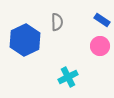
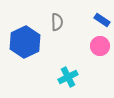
blue hexagon: moved 2 px down
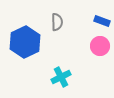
blue rectangle: moved 1 px down; rotated 14 degrees counterclockwise
cyan cross: moved 7 px left
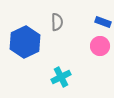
blue rectangle: moved 1 px right, 1 px down
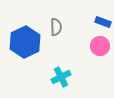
gray semicircle: moved 1 px left, 5 px down
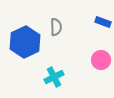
pink circle: moved 1 px right, 14 px down
cyan cross: moved 7 px left
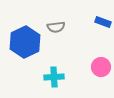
gray semicircle: rotated 84 degrees clockwise
pink circle: moved 7 px down
cyan cross: rotated 24 degrees clockwise
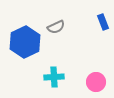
blue rectangle: rotated 49 degrees clockwise
gray semicircle: rotated 18 degrees counterclockwise
pink circle: moved 5 px left, 15 px down
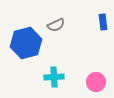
blue rectangle: rotated 14 degrees clockwise
gray semicircle: moved 2 px up
blue hexagon: moved 1 px right, 1 px down; rotated 12 degrees clockwise
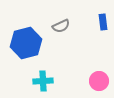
gray semicircle: moved 5 px right, 1 px down
cyan cross: moved 11 px left, 4 px down
pink circle: moved 3 px right, 1 px up
